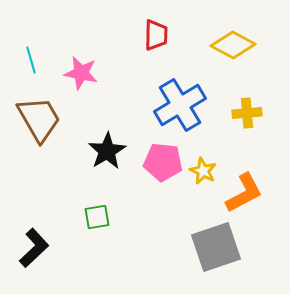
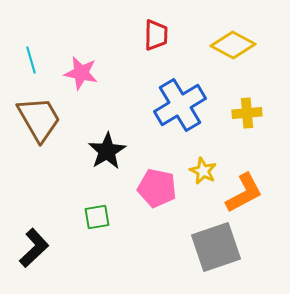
pink pentagon: moved 6 px left, 26 px down; rotated 6 degrees clockwise
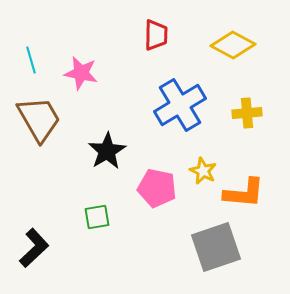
orange L-shape: rotated 33 degrees clockwise
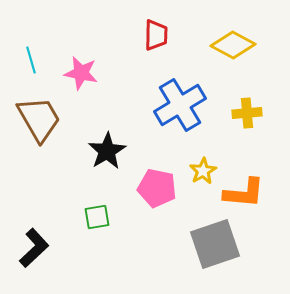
yellow star: rotated 16 degrees clockwise
gray square: moved 1 px left, 3 px up
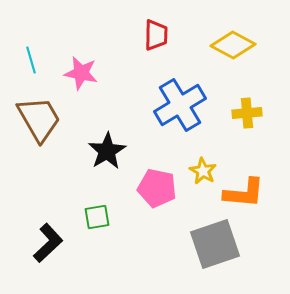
yellow star: rotated 12 degrees counterclockwise
black L-shape: moved 14 px right, 5 px up
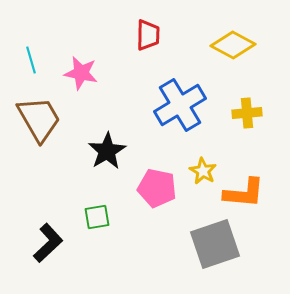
red trapezoid: moved 8 px left
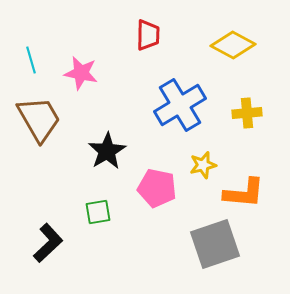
yellow star: moved 6 px up; rotated 28 degrees clockwise
green square: moved 1 px right, 5 px up
